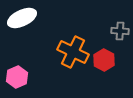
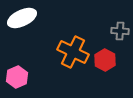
red hexagon: moved 1 px right
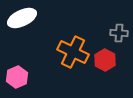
gray cross: moved 1 px left, 2 px down
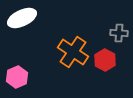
orange cross: rotated 8 degrees clockwise
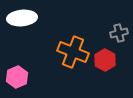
white ellipse: rotated 20 degrees clockwise
gray cross: rotated 18 degrees counterclockwise
orange cross: rotated 12 degrees counterclockwise
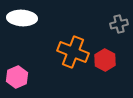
white ellipse: rotated 8 degrees clockwise
gray cross: moved 9 px up
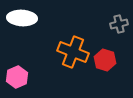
red hexagon: rotated 10 degrees counterclockwise
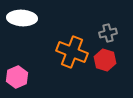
gray cross: moved 11 px left, 9 px down
orange cross: moved 1 px left
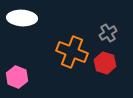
gray cross: rotated 18 degrees counterclockwise
red hexagon: moved 3 px down
pink hexagon: rotated 15 degrees counterclockwise
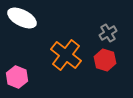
white ellipse: rotated 24 degrees clockwise
orange cross: moved 6 px left, 3 px down; rotated 16 degrees clockwise
red hexagon: moved 3 px up
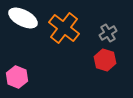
white ellipse: moved 1 px right
orange cross: moved 2 px left, 27 px up
